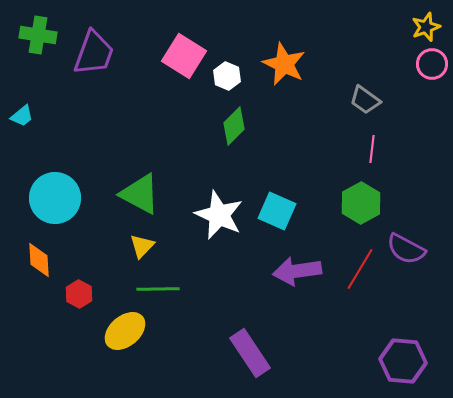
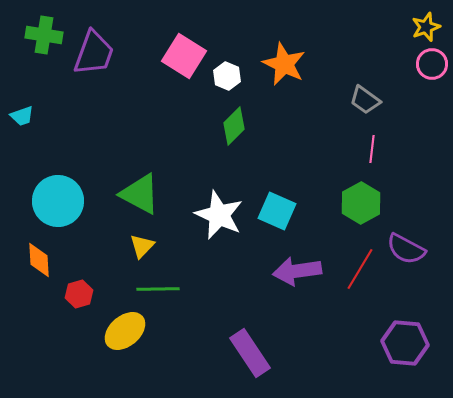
green cross: moved 6 px right
cyan trapezoid: rotated 20 degrees clockwise
cyan circle: moved 3 px right, 3 px down
red hexagon: rotated 16 degrees clockwise
purple hexagon: moved 2 px right, 18 px up
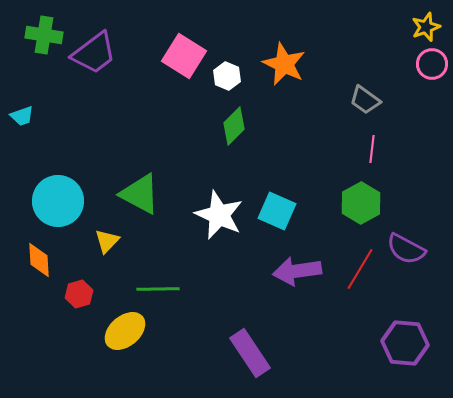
purple trapezoid: rotated 33 degrees clockwise
yellow triangle: moved 35 px left, 5 px up
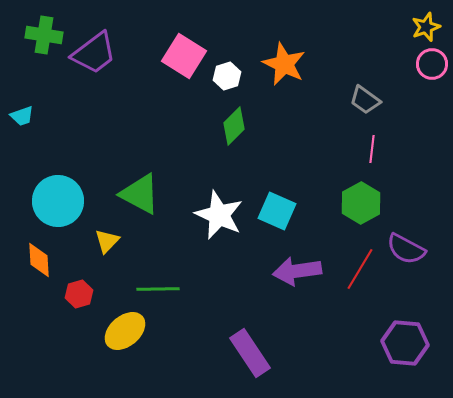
white hexagon: rotated 20 degrees clockwise
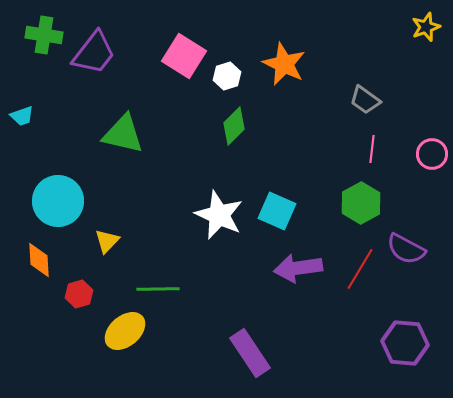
purple trapezoid: rotated 15 degrees counterclockwise
pink circle: moved 90 px down
green triangle: moved 17 px left, 60 px up; rotated 15 degrees counterclockwise
purple arrow: moved 1 px right, 3 px up
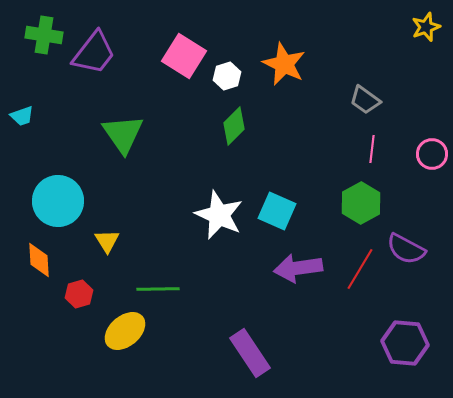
green triangle: rotated 42 degrees clockwise
yellow triangle: rotated 16 degrees counterclockwise
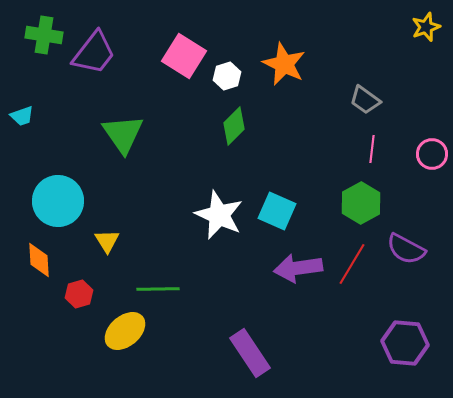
red line: moved 8 px left, 5 px up
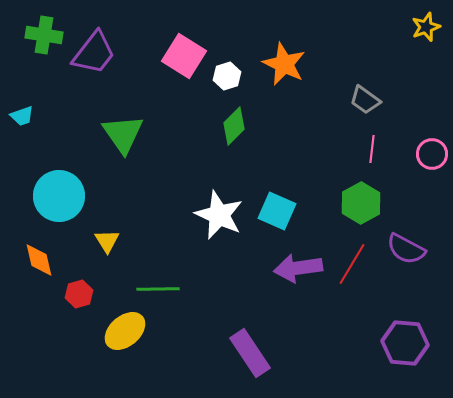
cyan circle: moved 1 px right, 5 px up
orange diamond: rotated 9 degrees counterclockwise
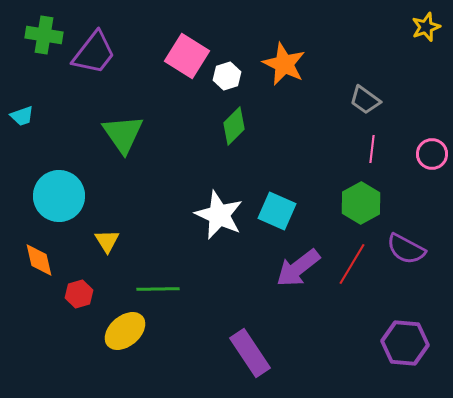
pink square: moved 3 px right
purple arrow: rotated 30 degrees counterclockwise
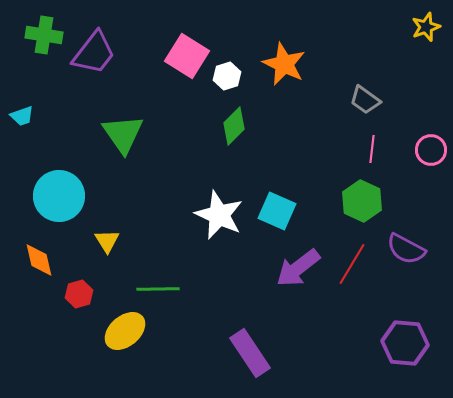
pink circle: moved 1 px left, 4 px up
green hexagon: moved 1 px right, 2 px up; rotated 6 degrees counterclockwise
